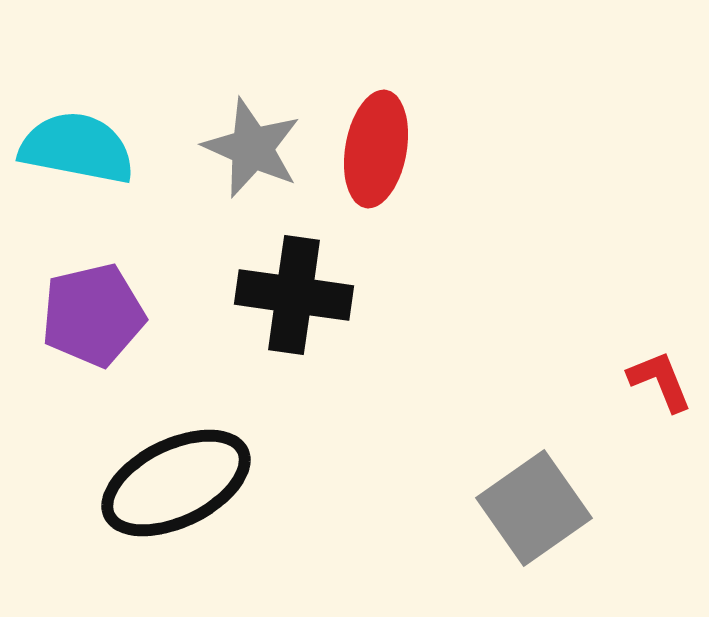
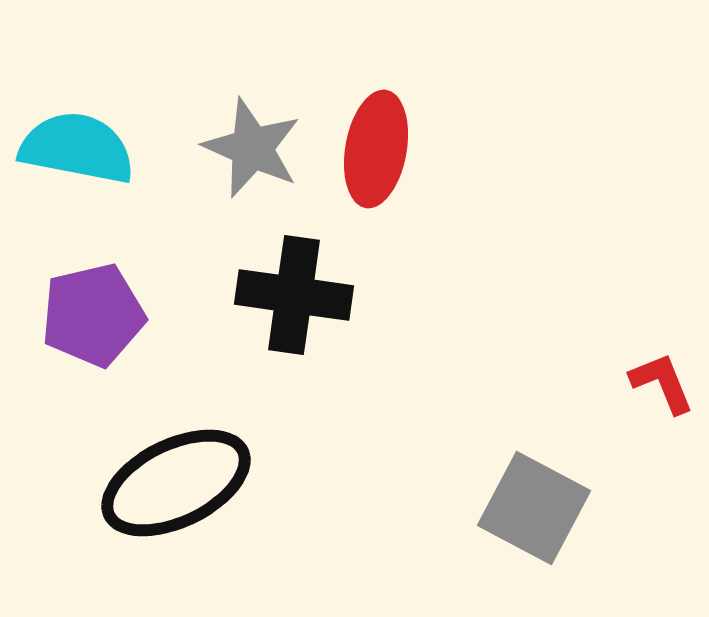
red L-shape: moved 2 px right, 2 px down
gray square: rotated 27 degrees counterclockwise
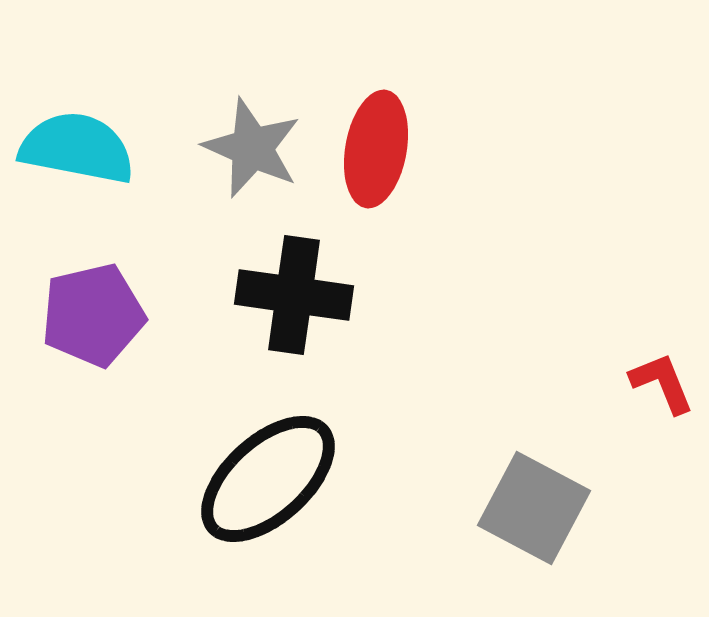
black ellipse: moved 92 px right, 4 px up; rotated 16 degrees counterclockwise
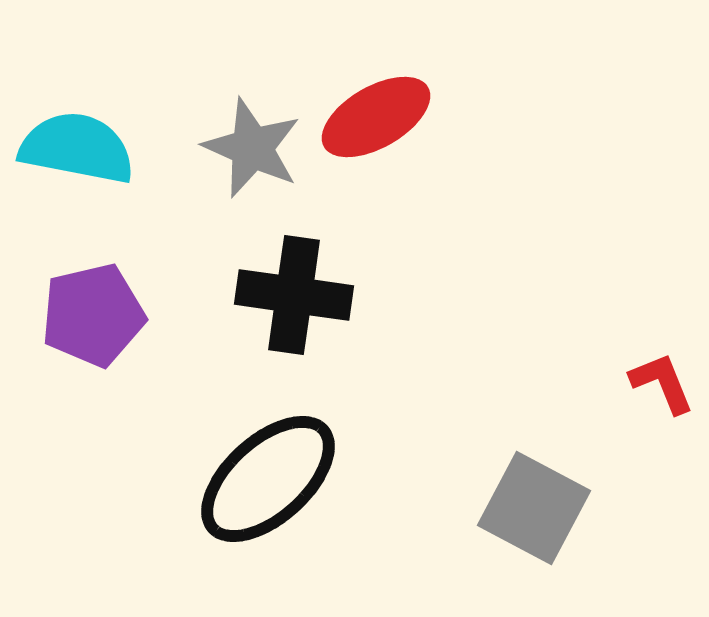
red ellipse: moved 32 px up; rotated 50 degrees clockwise
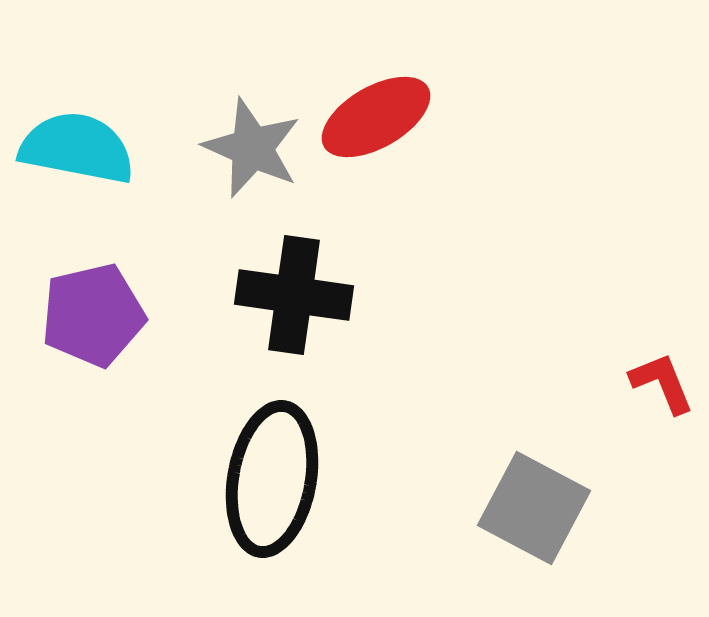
black ellipse: moved 4 px right; rotated 38 degrees counterclockwise
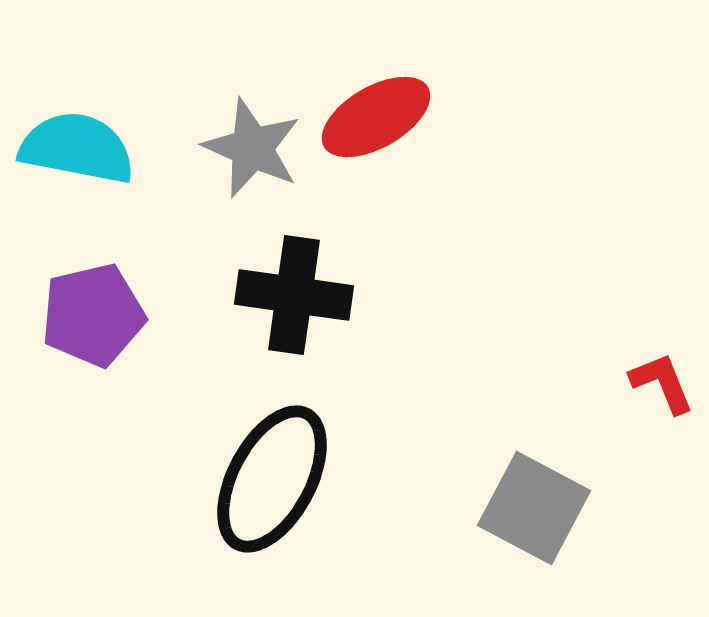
black ellipse: rotated 18 degrees clockwise
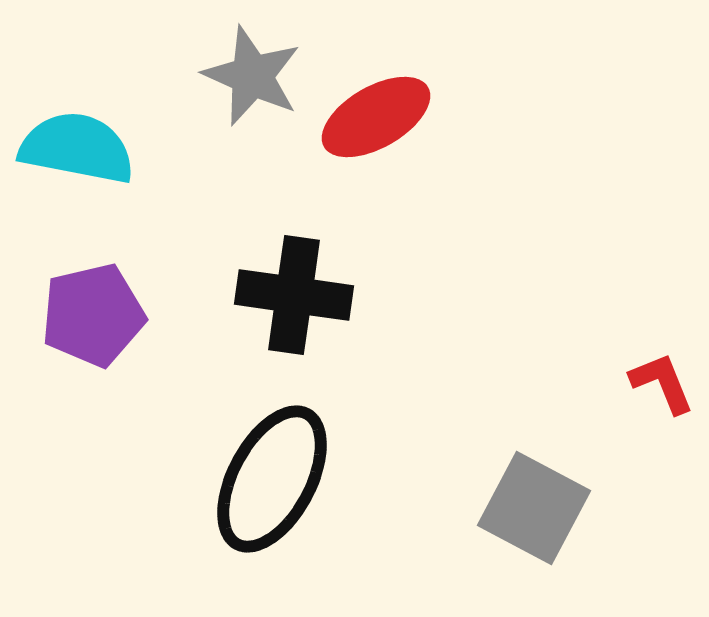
gray star: moved 72 px up
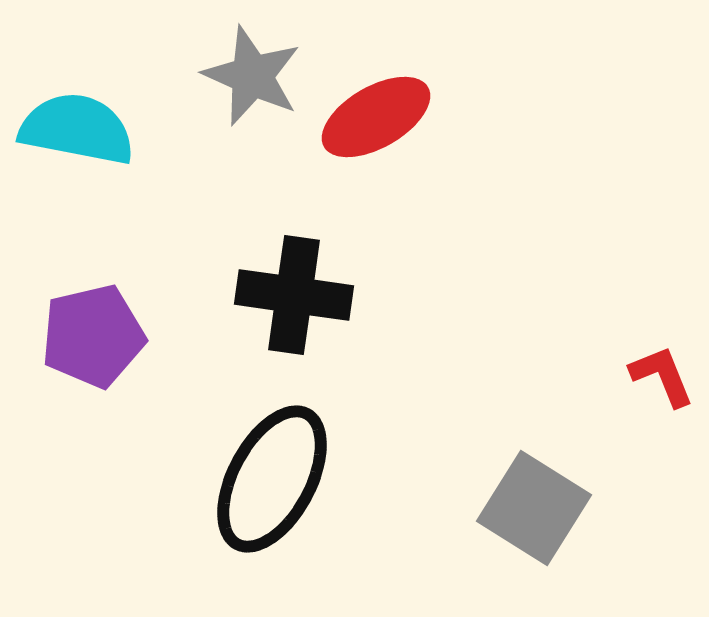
cyan semicircle: moved 19 px up
purple pentagon: moved 21 px down
red L-shape: moved 7 px up
gray square: rotated 4 degrees clockwise
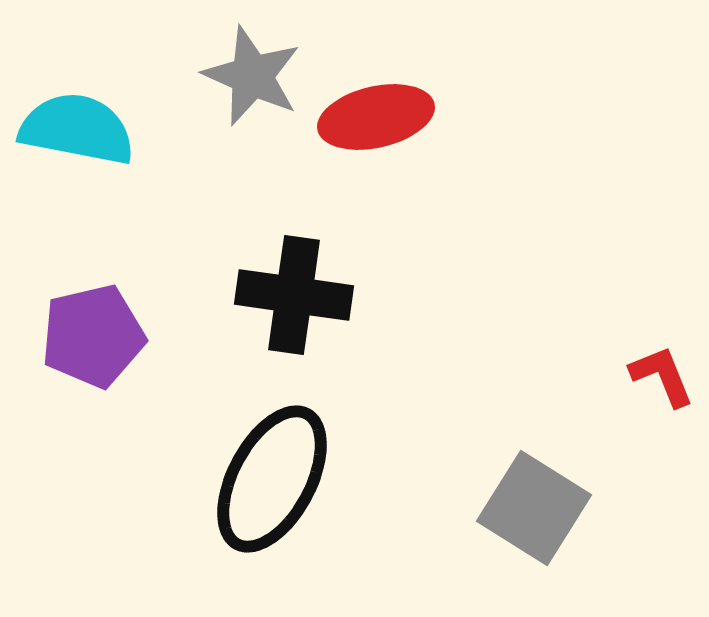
red ellipse: rotated 17 degrees clockwise
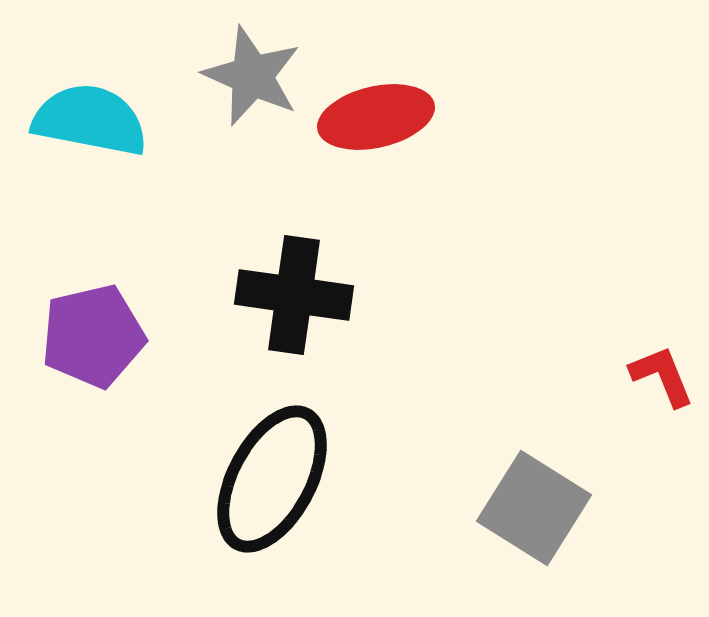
cyan semicircle: moved 13 px right, 9 px up
